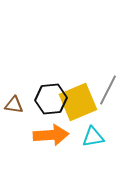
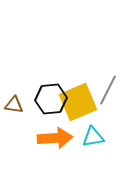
orange arrow: moved 4 px right, 3 px down
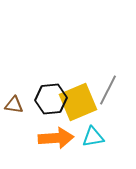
orange arrow: moved 1 px right
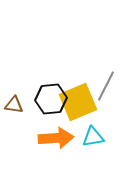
gray line: moved 2 px left, 4 px up
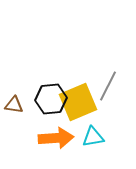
gray line: moved 2 px right
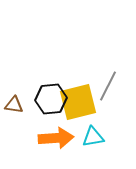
yellow square: rotated 9 degrees clockwise
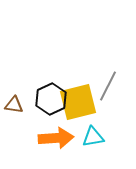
black hexagon: rotated 20 degrees counterclockwise
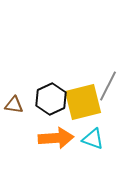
yellow square: moved 5 px right
cyan triangle: moved 2 px down; rotated 30 degrees clockwise
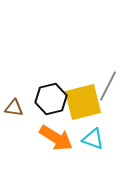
black hexagon: rotated 12 degrees clockwise
brown triangle: moved 3 px down
orange arrow: rotated 36 degrees clockwise
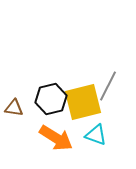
cyan triangle: moved 3 px right, 4 px up
